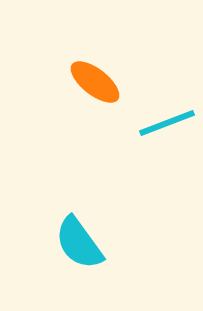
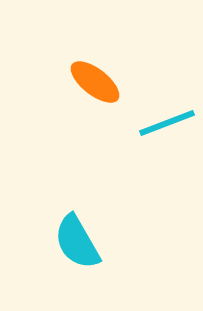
cyan semicircle: moved 2 px left, 1 px up; rotated 6 degrees clockwise
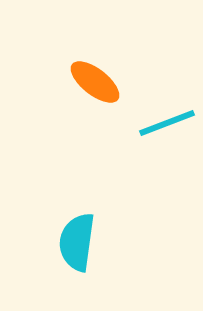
cyan semicircle: rotated 38 degrees clockwise
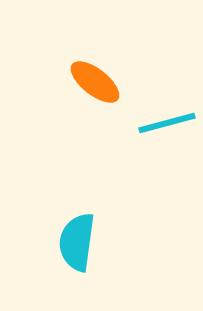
cyan line: rotated 6 degrees clockwise
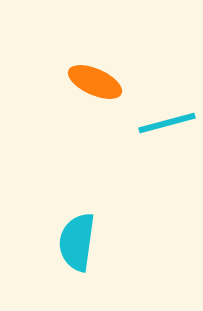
orange ellipse: rotated 14 degrees counterclockwise
